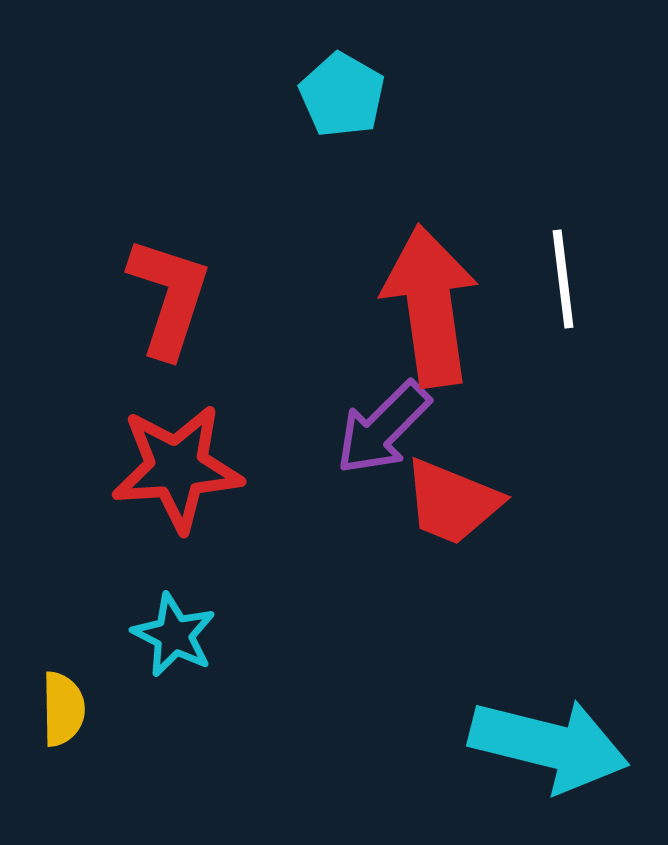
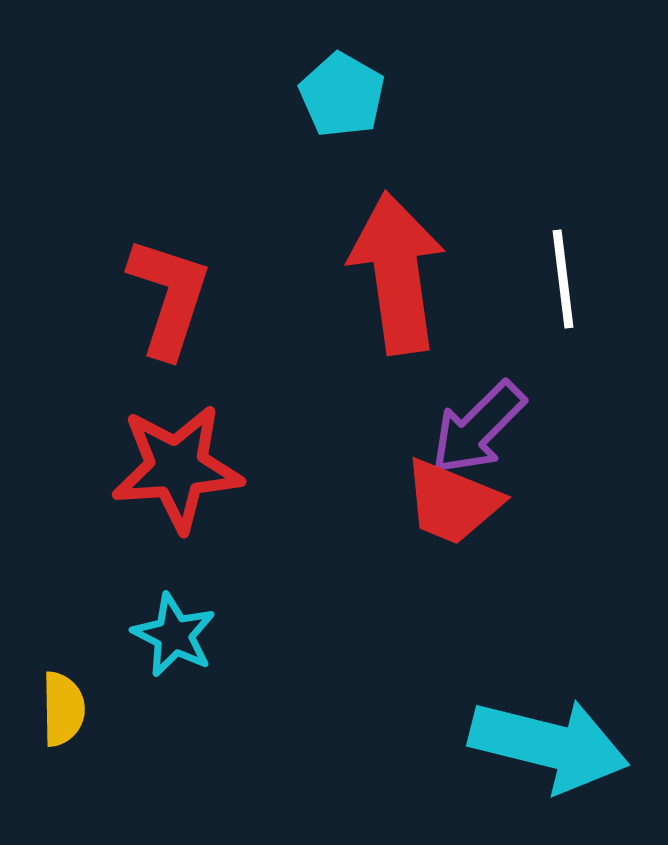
red arrow: moved 33 px left, 33 px up
purple arrow: moved 95 px right
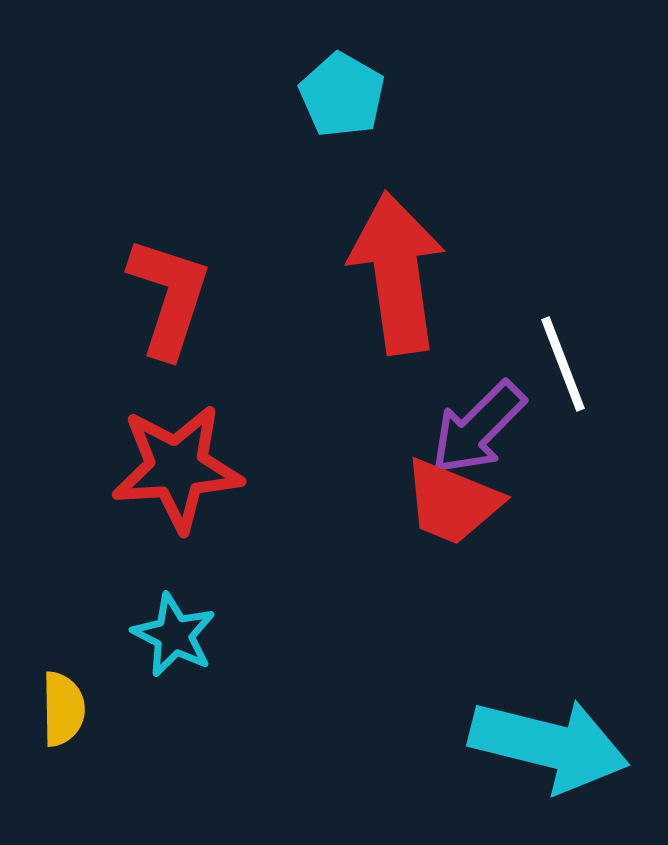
white line: moved 85 px down; rotated 14 degrees counterclockwise
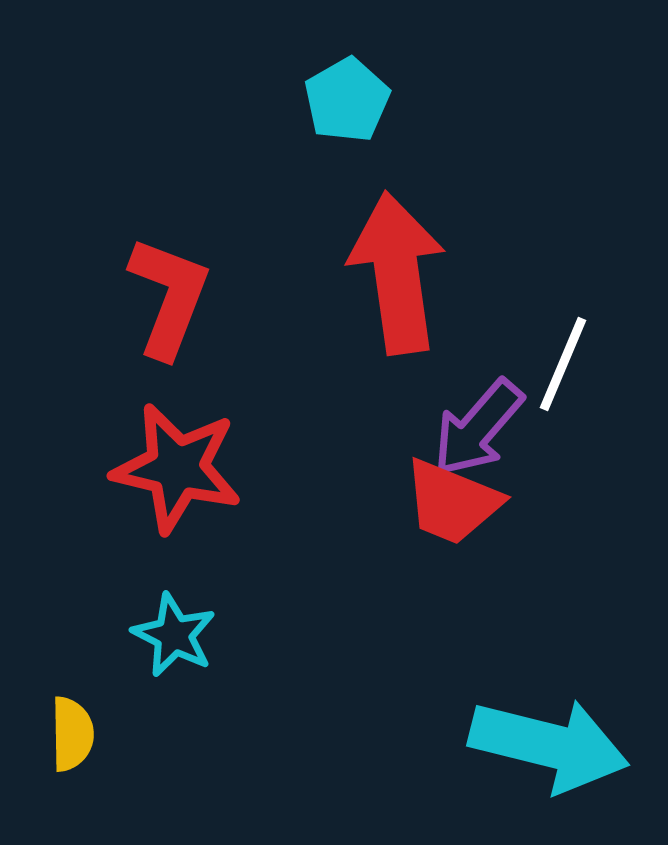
cyan pentagon: moved 5 px right, 5 px down; rotated 12 degrees clockwise
red L-shape: rotated 3 degrees clockwise
white line: rotated 44 degrees clockwise
purple arrow: rotated 4 degrees counterclockwise
red star: rotated 17 degrees clockwise
yellow semicircle: moved 9 px right, 25 px down
